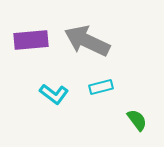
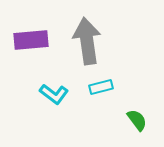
gray arrow: rotated 57 degrees clockwise
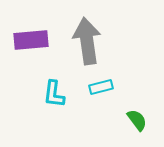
cyan L-shape: rotated 60 degrees clockwise
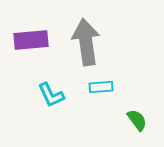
gray arrow: moved 1 px left, 1 px down
cyan rectangle: rotated 10 degrees clockwise
cyan L-shape: moved 3 px left, 1 px down; rotated 32 degrees counterclockwise
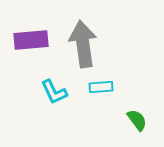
gray arrow: moved 3 px left, 2 px down
cyan L-shape: moved 3 px right, 3 px up
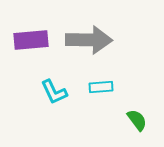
gray arrow: moved 6 px right, 4 px up; rotated 99 degrees clockwise
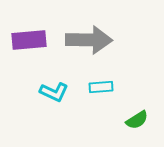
purple rectangle: moved 2 px left
cyan L-shape: rotated 40 degrees counterclockwise
green semicircle: rotated 95 degrees clockwise
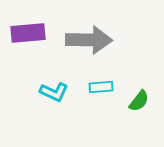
purple rectangle: moved 1 px left, 7 px up
green semicircle: moved 2 px right, 19 px up; rotated 20 degrees counterclockwise
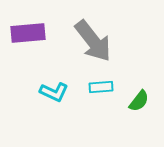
gray arrow: moved 4 px right, 1 px down; rotated 51 degrees clockwise
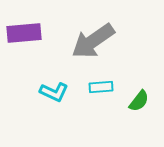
purple rectangle: moved 4 px left
gray arrow: rotated 93 degrees clockwise
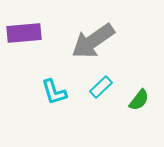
cyan rectangle: rotated 40 degrees counterclockwise
cyan L-shape: rotated 48 degrees clockwise
green semicircle: moved 1 px up
